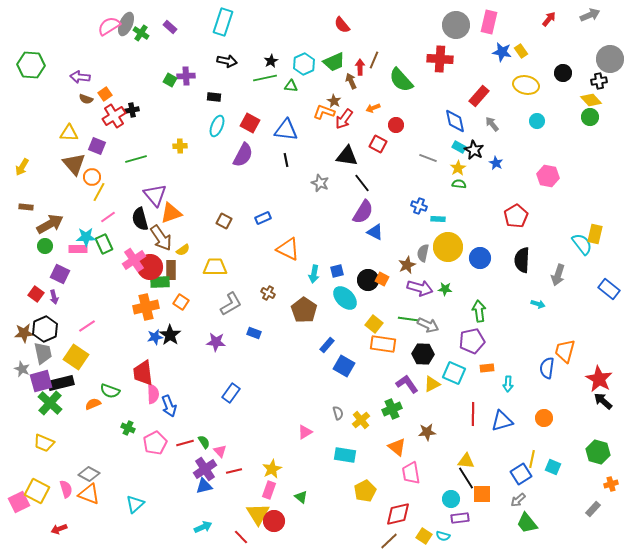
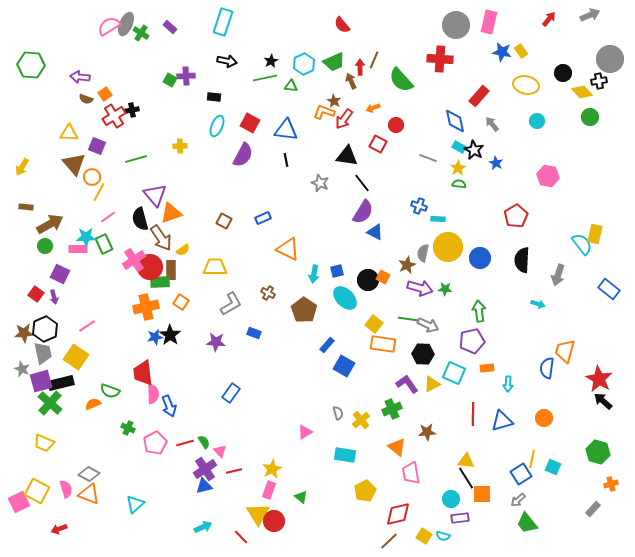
yellow diamond at (591, 100): moved 9 px left, 8 px up
orange square at (382, 279): moved 1 px right, 2 px up
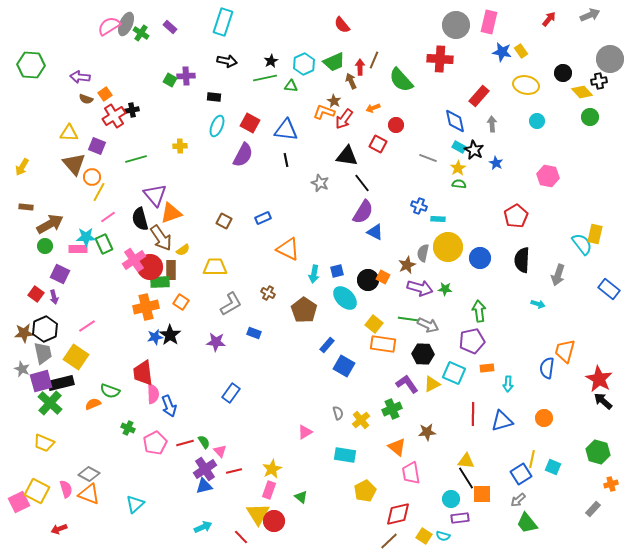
gray arrow at (492, 124): rotated 35 degrees clockwise
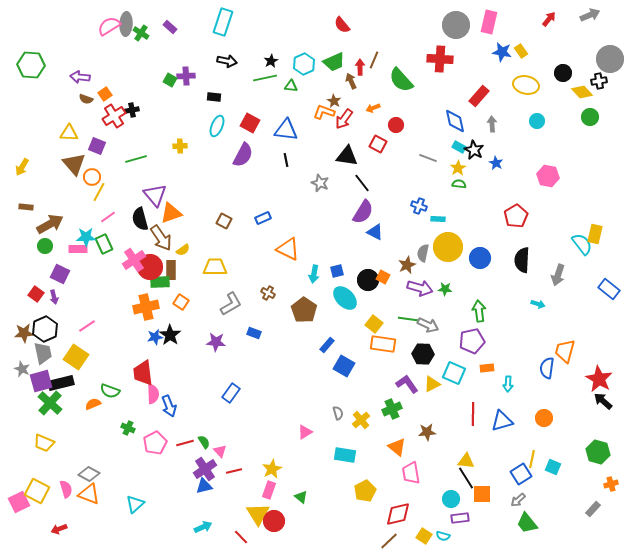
gray ellipse at (126, 24): rotated 20 degrees counterclockwise
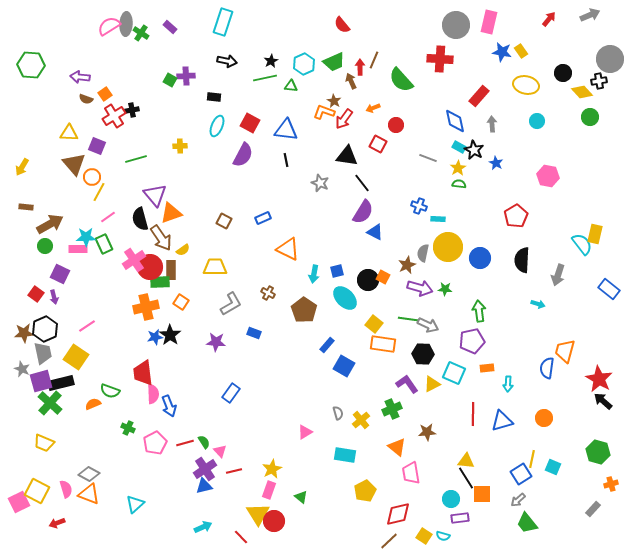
red arrow at (59, 529): moved 2 px left, 6 px up
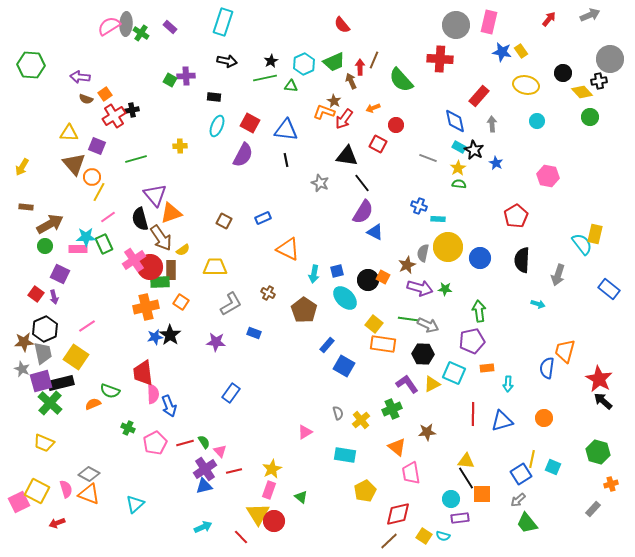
brown star at (24, 333): moved 9 px down
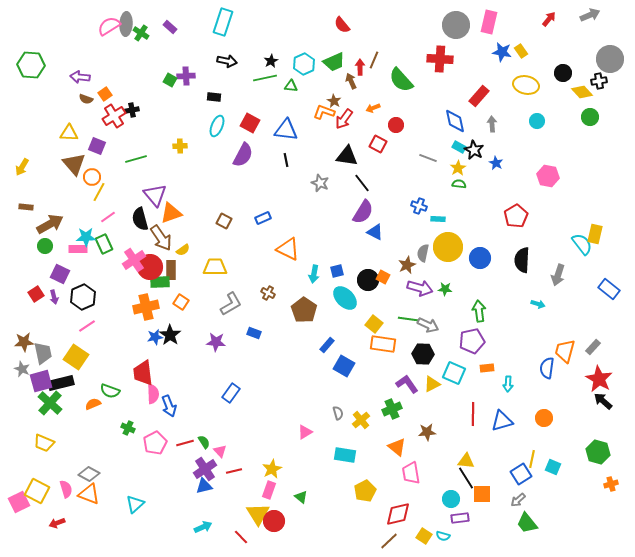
red square at (36, 294): rotated 21 degrees clockwise
black hexagon at (45, 329): moved 38 px right, 32 px up
gray rectangle at (593, 509): moved 162 px up
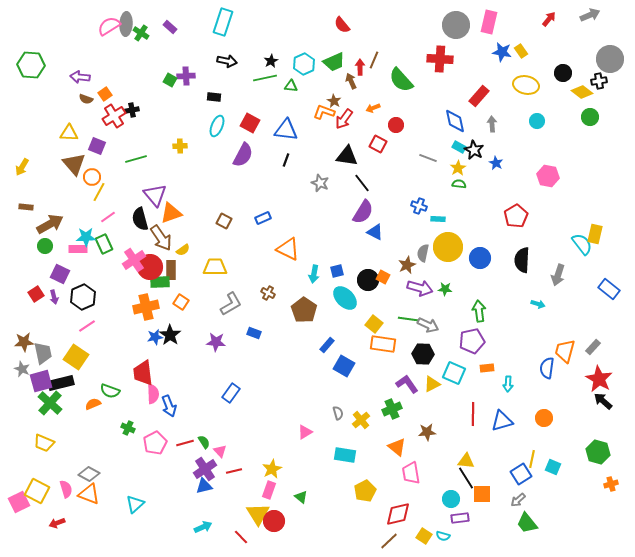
yellow diamond at (582, 92): rotated 10 degrees counterclockwise
black line at (286, 160): rotated 32 degrees clockwise
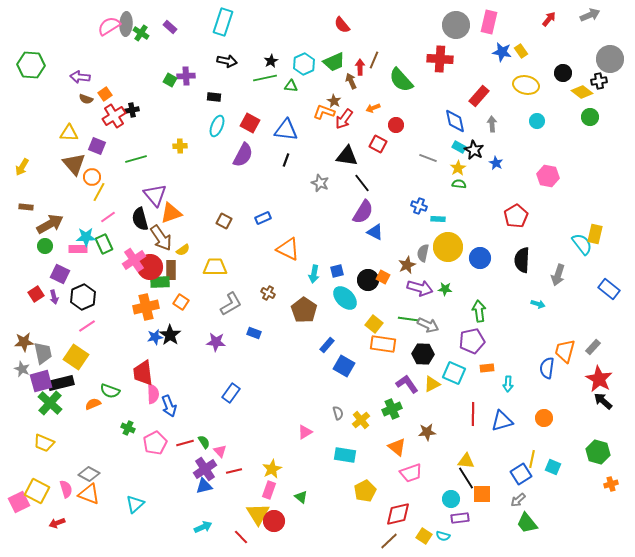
pink trapezoid at (411, 473): rotated 100 degrees counterclockwise
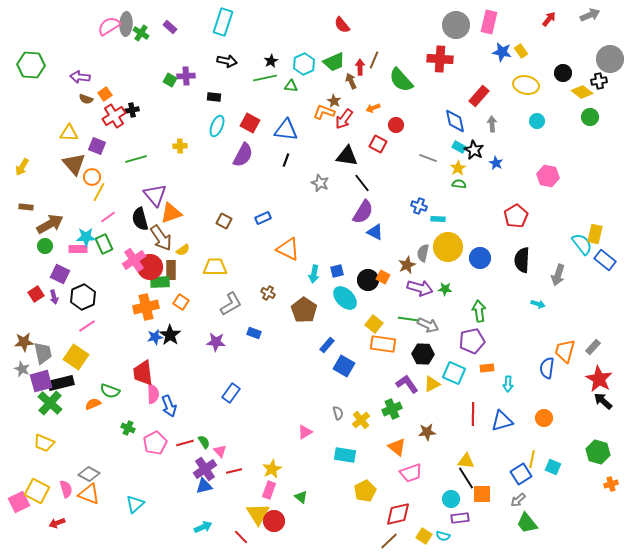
blue rectangle at (609, 289): moved 4 px left, 29 px up
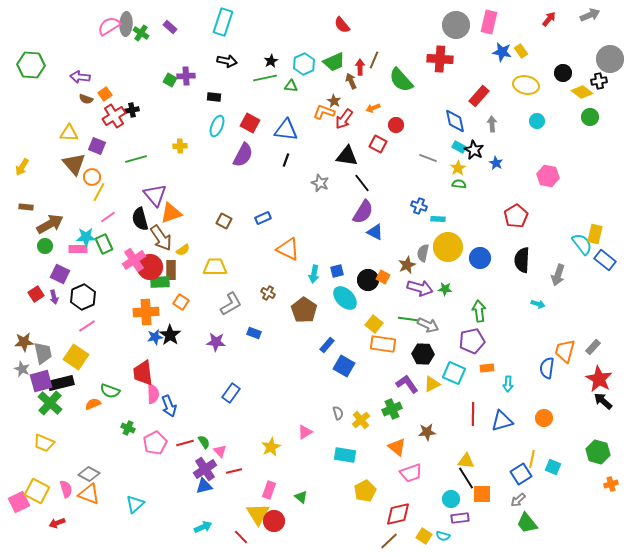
orange cross at (146, 307): moved 5 px down; rotated 10 degrees clockwise
yellow star at (272, 469): moved 1 px left, 22 px up
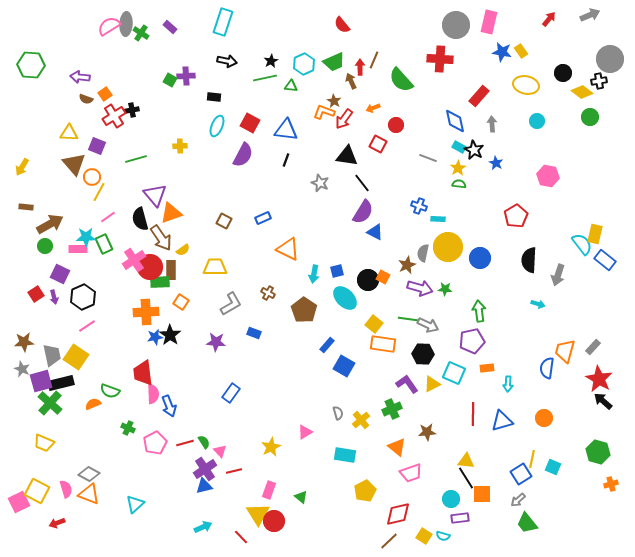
black semicircle at (522, 260): moved 7 px right
gray trapezoid at (43, 353): moved 9 px right, 2 px down
